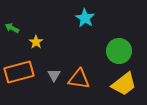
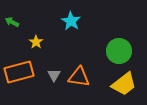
cyan star: moved 14 px left, 3 px down
green arrow: moved 6 px up
orange triangle: moved 2 px up
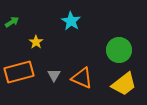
green arrow: rotated 120 degrees clockwise
green circle: moved 1 px up
orange triangle: moved 3 px right, 1 px down; rotated 15 degrees clockwise
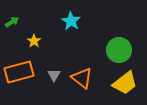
yellow star: moved 2 px left, 1 px up
orange triangle: rotated 15 degrees clockwise
yellow trapezoid: moved 1 px right, 1 px up
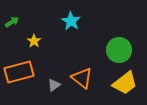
gray triangle: moved 10 px down; rotated 24 degrees clockwise
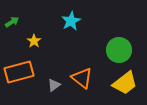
cyan star: rotated 12 degrees clockwise
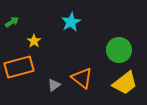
cyan star: moved 1 px down
orange rectangle: moved 5 px up
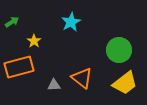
gray triangle: rotated 32 degrees clockwise
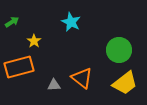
cyan star: rotated 18 degrees counterclockwise
